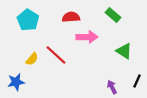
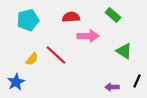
cyan pentagon: rotated 25 degrees clockwise
pink arrow: moved 1 px right, 1 px up
blue star: rotated 18 degrees counterclockwise
purple arrow: rotated 64 degrees counterclockwise
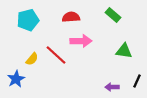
pink arrow: moved 7 px left, 5 px down
green triangle: rotated 24 degrees counterclockwise
blue star: moved 3 px up
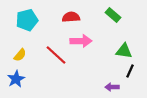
cyan pentagon: moved 1 px left
yellow semicircle: moved 12 px left, 4 px up
black line: moved 7 px left, 10 px up
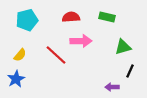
green rectangle: moved 6 px left, 2 px down; rotated 28 degrees counterclockwise
green triangle: moved 1 px left, 4 px up; rotated 24 degrees counterclockwise
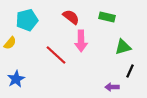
red semicircle: rotated 42 degrees clockwise
pink arrow: rotated 90 degrees clockwise
yellow semicircle: moved 10 px left, 12 px up
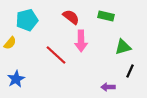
green rectangle: moved 1 px left, 1 px up
purple arrow: moved 4 px left
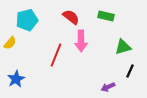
red line: rotated 70 degrees clockwise
purple arrow: rotated 24 degrees counterclockwise
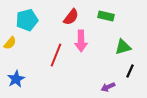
red semicircle: rotated 90 degrees clockwise
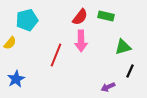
red semicircle: moved 9 px right
